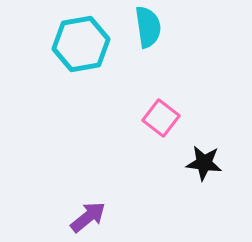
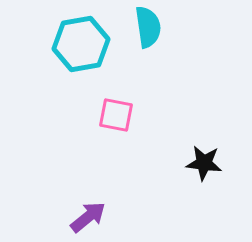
pink square: moved 45 px left, 3 px up; rotated 27 degrees counterclockwise
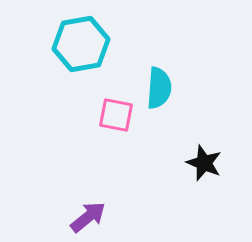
cyan semicircle: moved 11 px right, 61 px down; rotated 12 degrees clockwise
black star: rotated 15 degrees clockwise
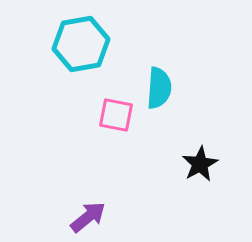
black star: moved 4 px left, 1 px down; rotated 21 degrees clockwise
